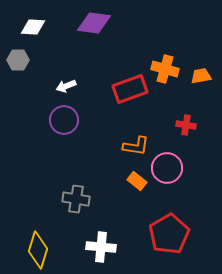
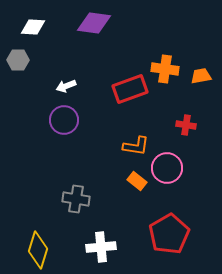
orange cross: rotated 8 degrees counterclockwise
white cross: rotated 12 degrees counterclockwise
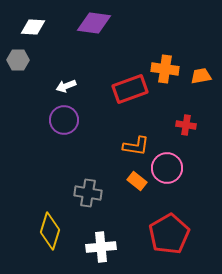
gray cross: moved 12 px right, 6 px up
yellow diamond: moved 12 px right, 19 px up
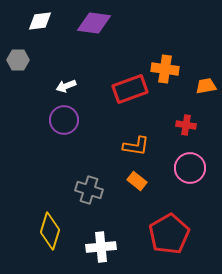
white diamond: moved 7 px right, 6 px up; rotated 10 degrees counterclockwise
orange trapezoid: moved 5 px right, 10 px down
pink circle: moved 23 px right
gray cross: moved 1 px right, 3 px up; rotated 8 degrees clockwise
